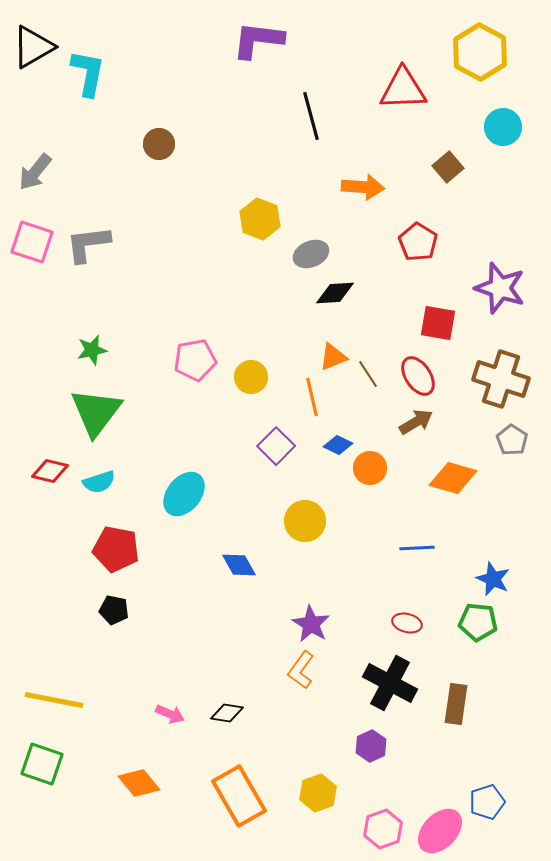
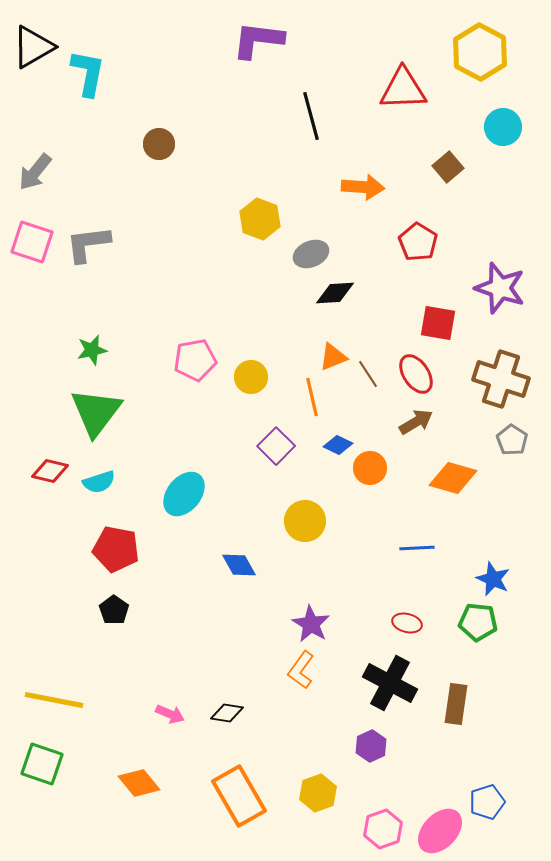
red ellipse at (418, 376): moved 2 px left, 2 px up
black pentagon at (114, 610): rotated 24 degrees clockwise
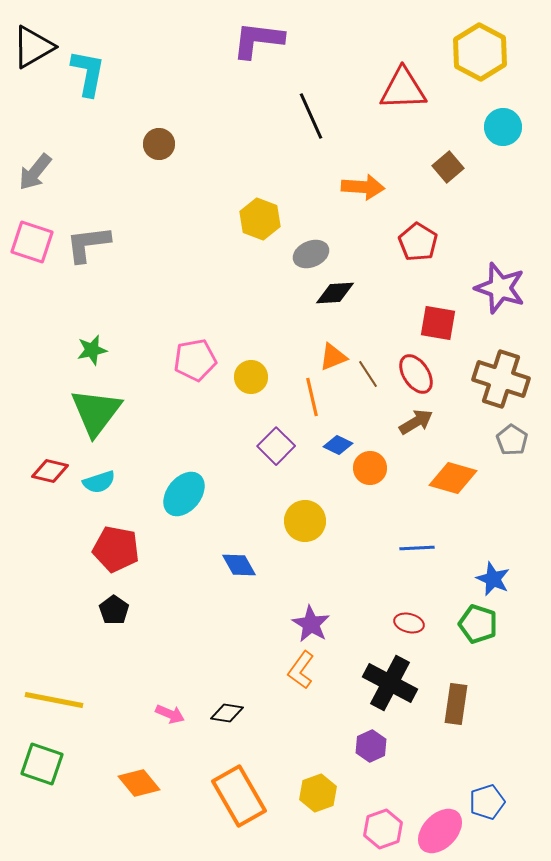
black line at (311, 116): rotated 9 degrees counterclockwise
green pentagon at (478, 622): moved 2 px down; rotated 12 degrees clockwise
red ellipse at (407, 623): moved 2 px right
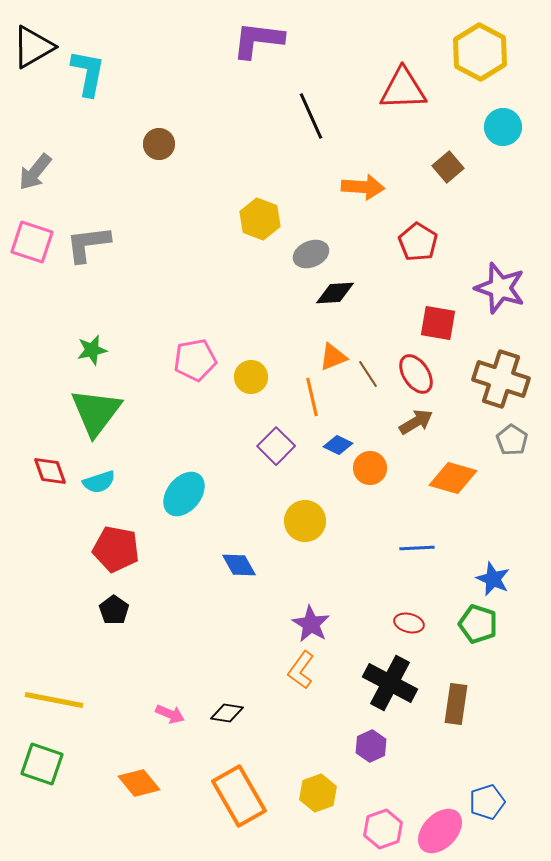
red diamond at (50, 471): rotated 57 degrees clockwise
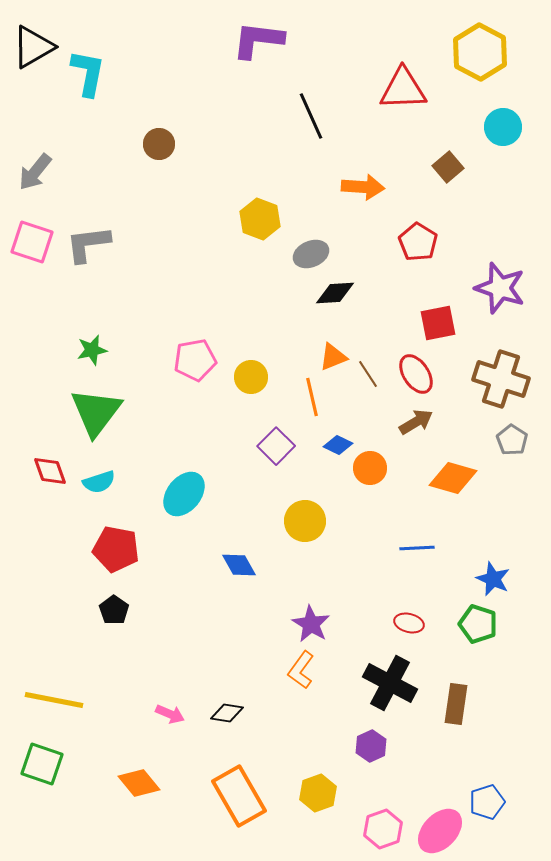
red square at (438, 323): rotated 21 degrees counterclockwise
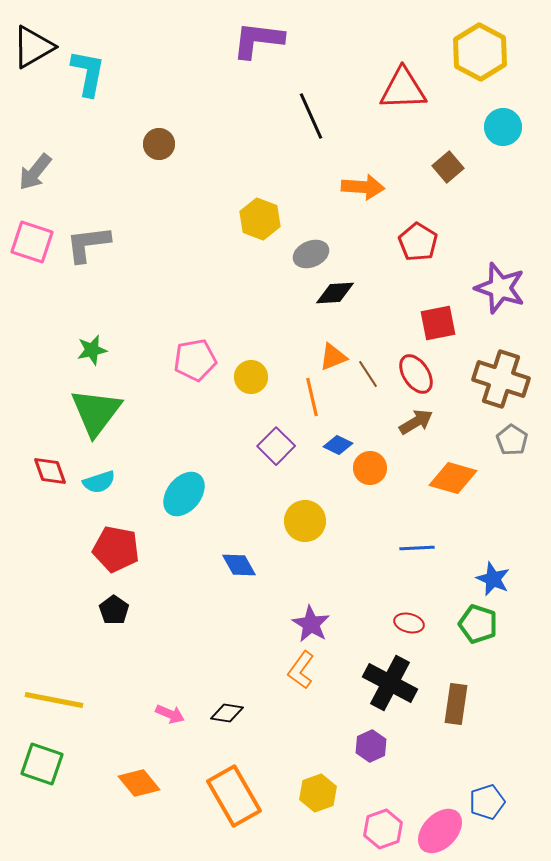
orange rectangle at (239, 796): moved 5 px left
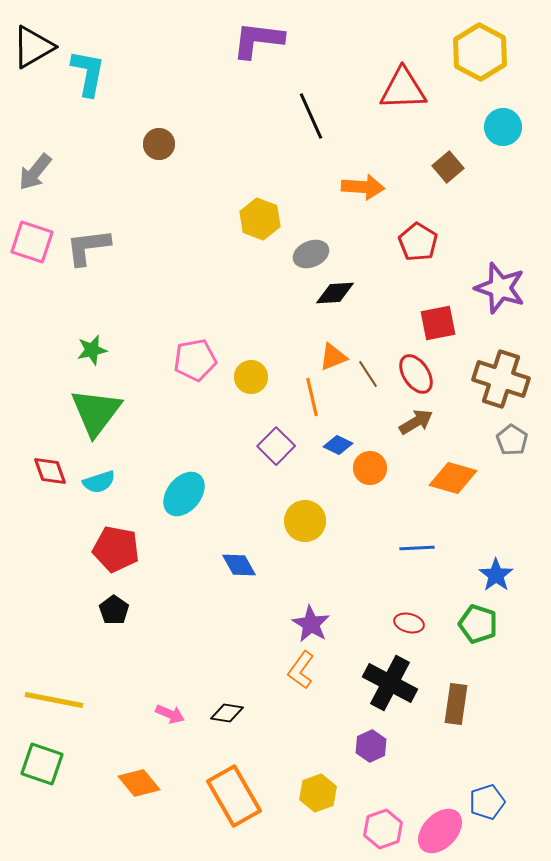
gray L-shape at (88, 244): moved 3 px down
blue star at (493, 579): moved 3 px right, 4 px up; rotated 12 degrees clockwise
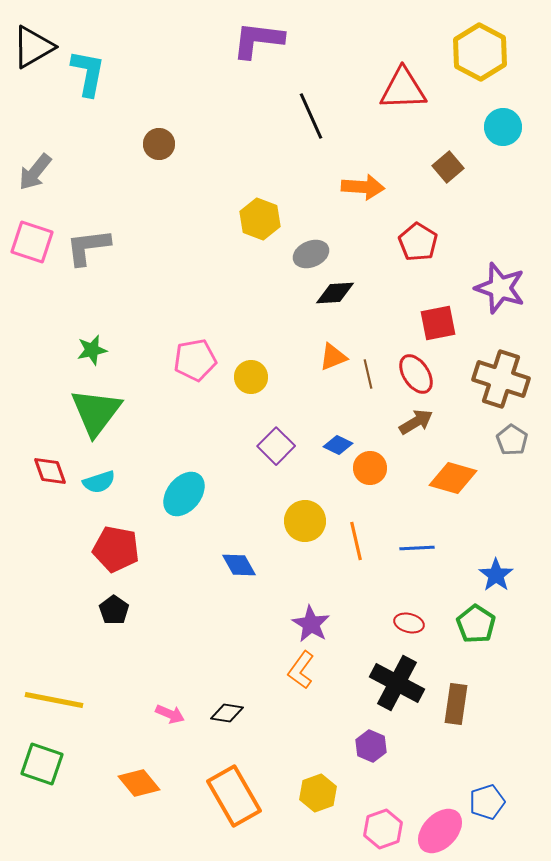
brown line at (368, 374): rotated 20 degrees clockwise
orange line at (312, 397): moved 44 px right, 144 px down
green pentagon at (478, 624): moved 2 px left; rotated 15 degrees clockwise
black cross at (390, 683): moved 7 px right
purple hexagon at (371, 746): rotated 12 degrees counterclockwise
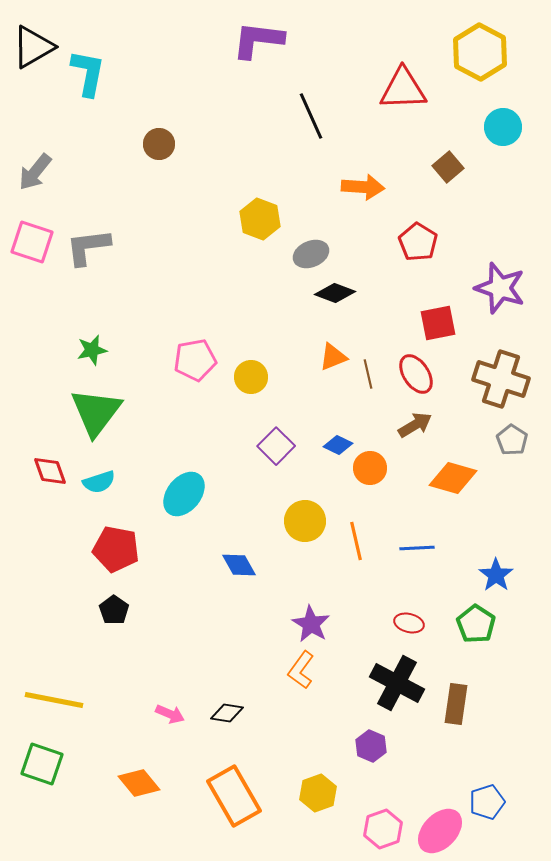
black diamond at (335, 293): rotated 24 degrees clockwise
brown arrow at (416, 422): moved 1 px left, 3 px down
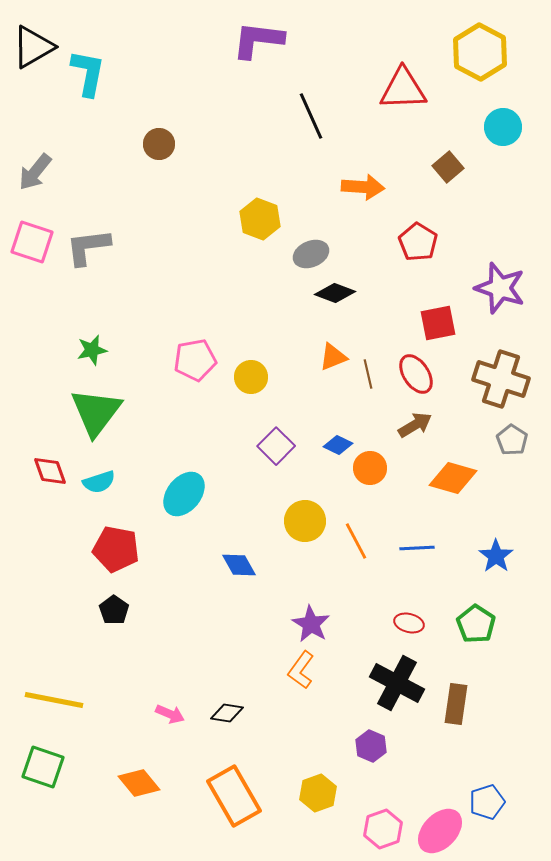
orange line at (356, 541): rotated 15 degrees counterclockwise
blue star at (496, 575): moved 19 px up
green square at (42, 764): moved 1 px right, 3 px down
